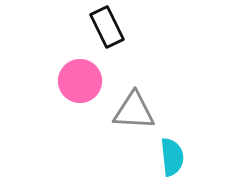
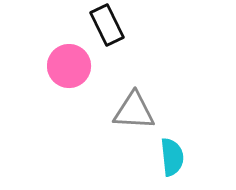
black rectangle: moved 2 px up
pink circle: moved 11 px left, 15 px up
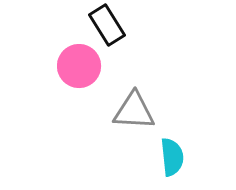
black rectangle: rotated 6 degrees counterclockwise
pink circle: moved 10 px right
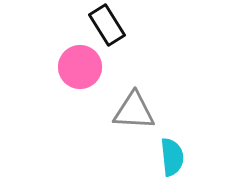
pink circle: moved 1 px right, 1 px down
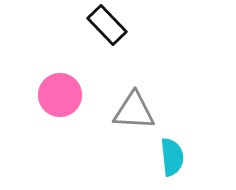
black rectangle: rotated 12 degrees counterclockwise
pink circle: moved 20 px left, 28 px down
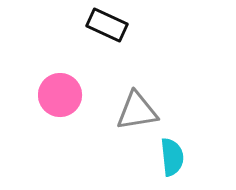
black rectangle: rotated 21 degrees counterclockwise
gray triangle: moved 3 px right; rotated 12 degrees counterclockwise
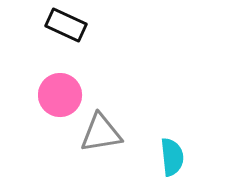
black rectangle: moved 41 px left
gray triangle: moved 36 px left, 22 px down
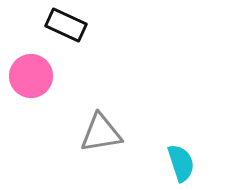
pink circle: moved 29 px left, 19 px up
cyan semicircle: moved 9 px right, 6 px down; rotated 12 degrees counterclockwise
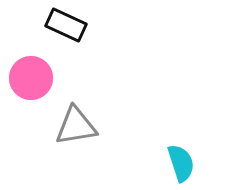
pink circle: moved 2 px down
gray triangle: moved 25 px left, 7 px up
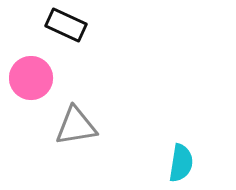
cyan semicircle: rotated 27 degrees clockwise
